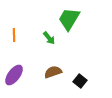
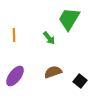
purple ellipse: moved 1 px right, 1 px down
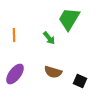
brown semicircle: rotated 144 degrees counterclockwise
purple ellipse: moved 2 px up
black square: rotated 16 degrees counterclockwise
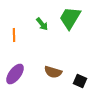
green trapezoid: moved 1 px right, 1 px up
green arrow: moved 7 px left, 14 px up
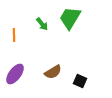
brown semicircle: rotated 48 degrees counterclockwise
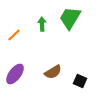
green arrow: rotated 144 degrees counterclockwise
orange line: rotated 48 degrees clockwise
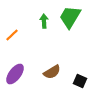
green trapezoid: moved 1 px up
green arrow: moved 2 px right, 3 px up
orange line: moved 2 px left
brown semicircle: moved 1 px left
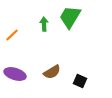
green arrow: moved 3 px down
purple ellipse: rotated 70 degrees clockwise
